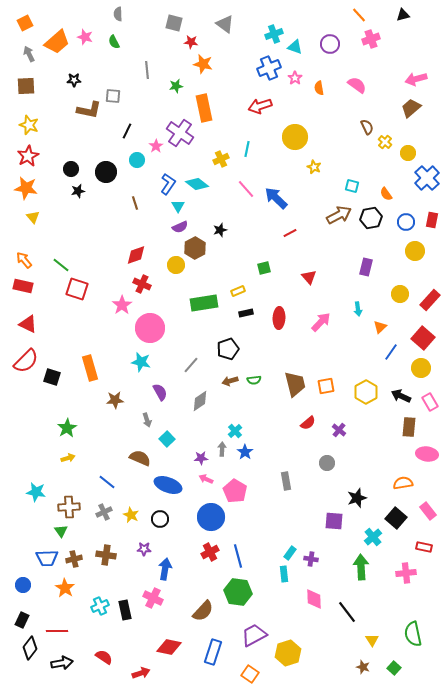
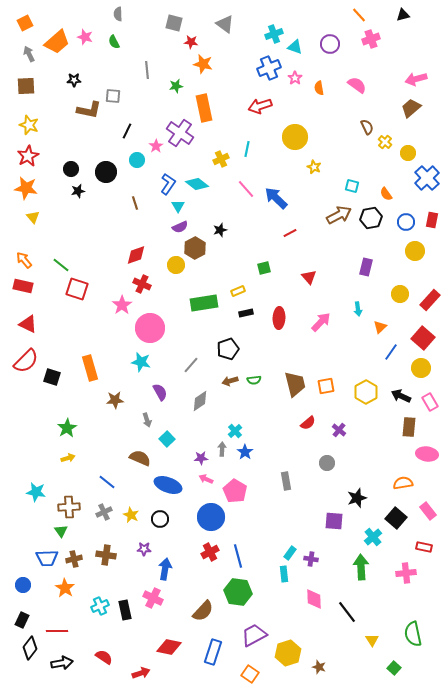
brown star at (363, 667): moved 44 px left
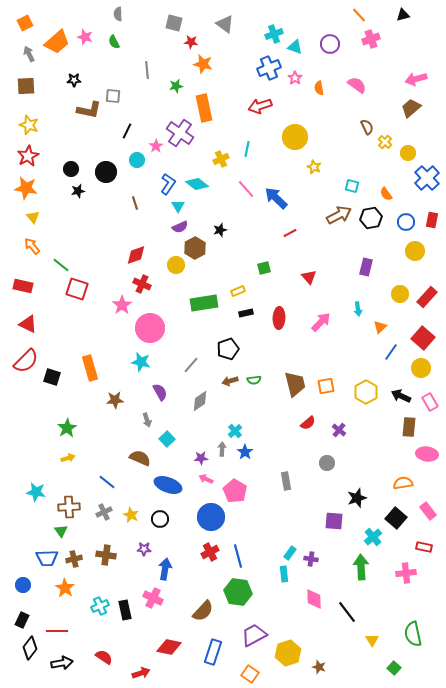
orange arrow at (24, 260): moved 8 px right, 14 px up
red rectangle at (430, 300): moved 3 px left, 3 px up
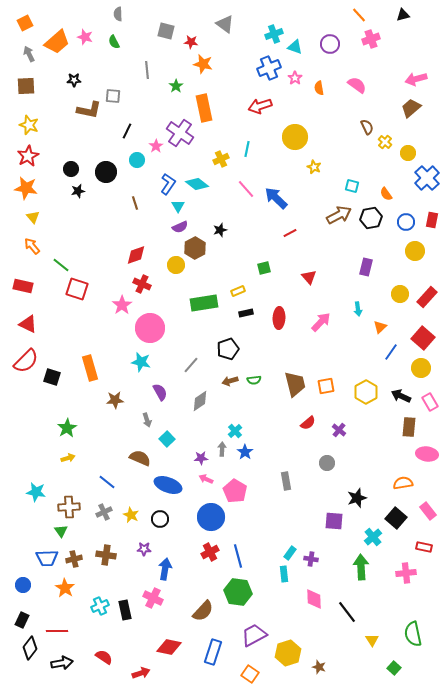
gray square at (174, 23): moved 8 px left, 8 px down
green star at (176, 86): rotated 24 degrees counterclockwise
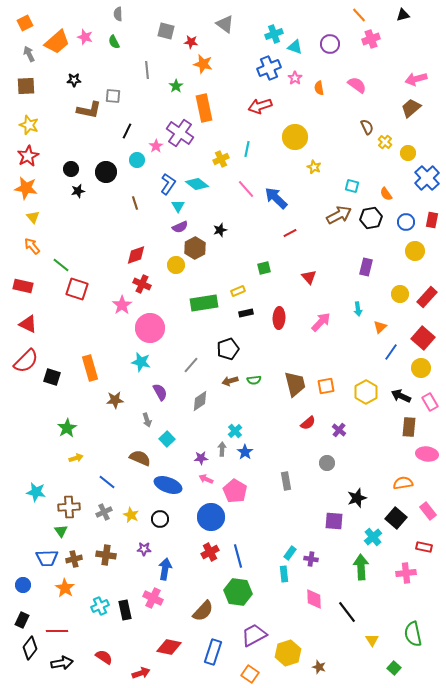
yellow arrow at (68, 458): moved 8 px right
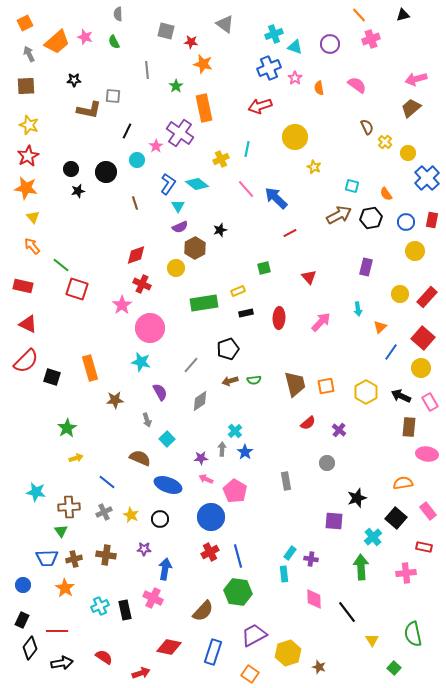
yellow circle at (176, 265): moved 3 px down
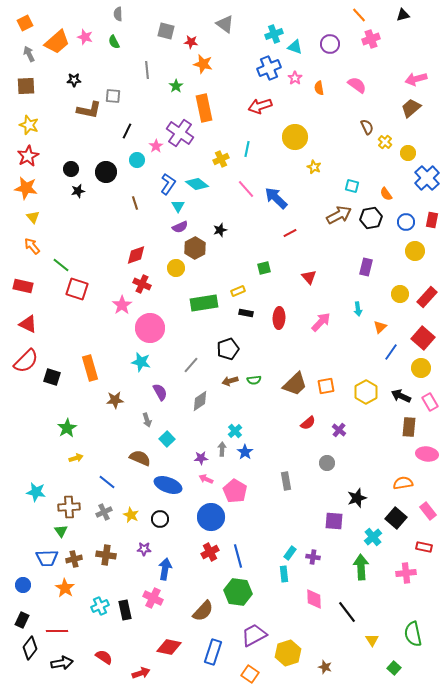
black rectangle at (246, 313): rotated 24 degrees clockwise
brown trapezoid at (295, 384): rotated 60 degrees clockwise
purple cross at (311, 559): moved 2 px right, 2 px up
brown star at (319, 667): moved 6 px right
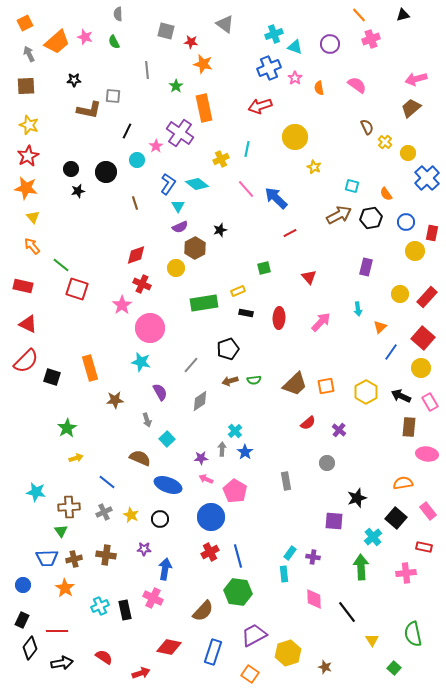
red rectangle at (432, 220): moved 13 px down
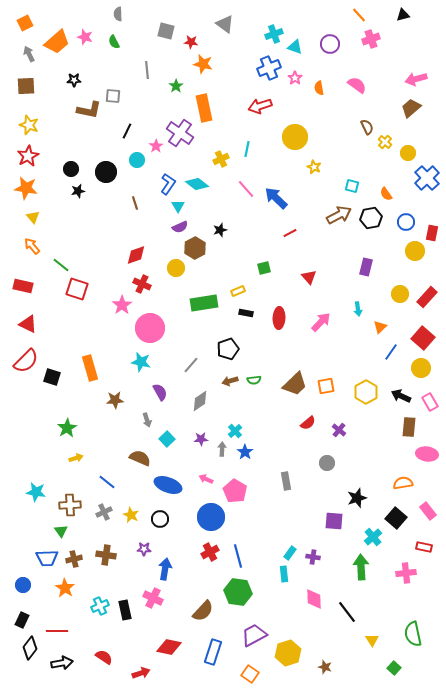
purple star at (201, 458): moved 19 px up
brown cross at (69, 507): moved 1 px right, 2 px up
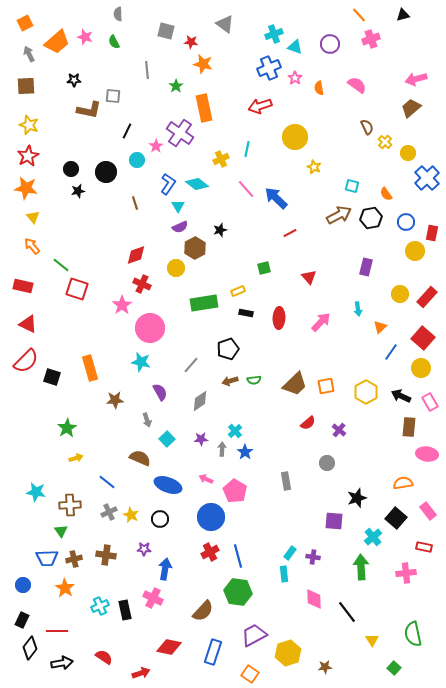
gray cross at (104, 512): moved 5 px right
brown star at (325, 667): rotated 24 degrees counterclockwise
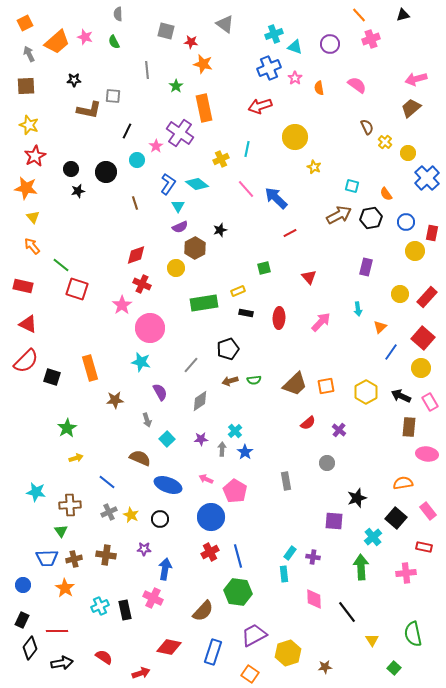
red star at (28, 156): moved 7 px right
